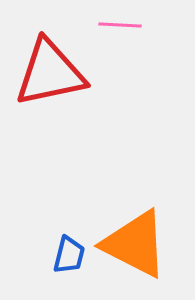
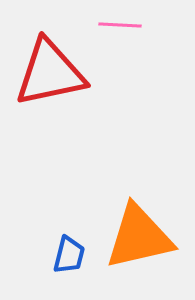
orange triangle: moved 4 px right, 7 px up; rotated 40 degrees counterclockwise
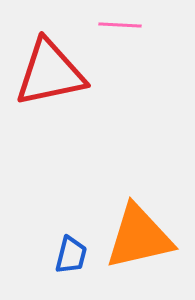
blue trapezoid: moved 2 px right
